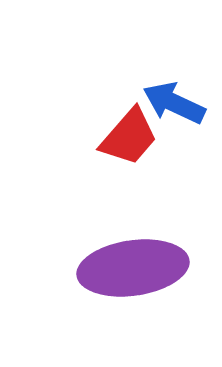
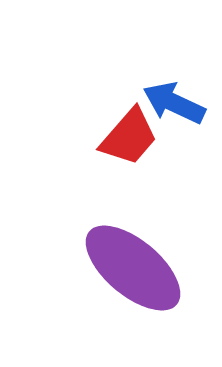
purple ellipse: rotated 48 degrees clockwise
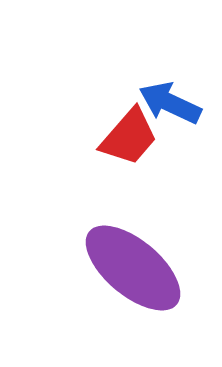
blue arrow: moved 4 px left
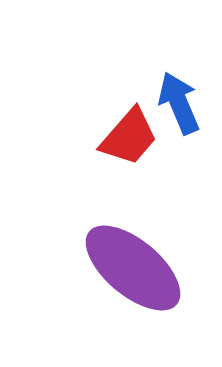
blue arrow: moved 9 px right; rotated 42 degrees clockwise
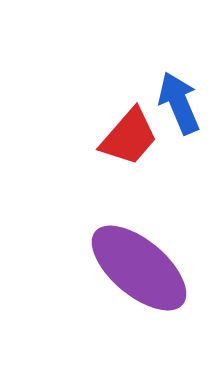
purple ellipse: moved 6 px right
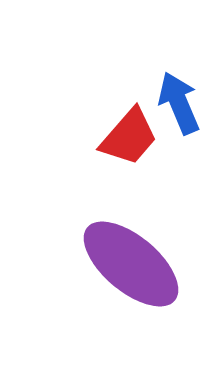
purple ellipse: moved 8 px left, 4 px up
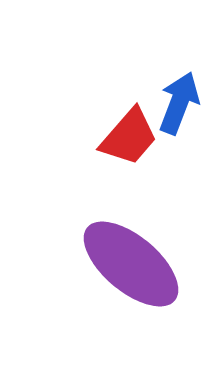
blue arrow: rotated 44 degrees clockwise
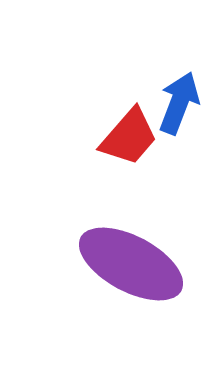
purple ellipse: rotated 12 degrees counterclockwise
